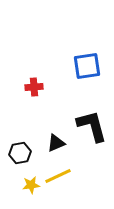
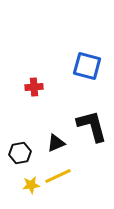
blue square: rotated 24 degrees clockwise
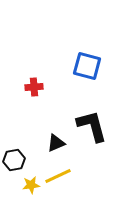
black hexagon: moved 6 px left, 7 px down
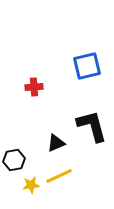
blue square: rotated 28 degrees counterclockwise
yellow line: moved 1 px right
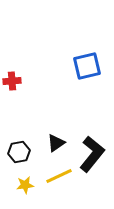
red cross: moved 22 px left, 6 px up
black L-shape: moved 28 px down; rotated 54 degrees clockwise
black triangle: rotated 12 degrees counterclockwise
black hexagon: moved 5 px right, 8 px up
yellow star: moved 6 px left
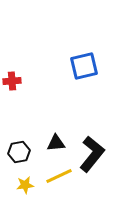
blue square: moved 3 px left
black triangle: rotated 30 degrees clockwise
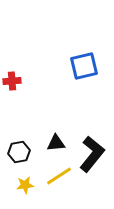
yellow line: rotated 8 degrees counterclockwise
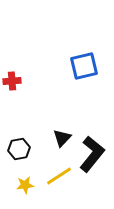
black triangle: moved 6 px right, 5 px up; rotated 42 degrees counterclockwise
black hexagon: moved 3 px up
